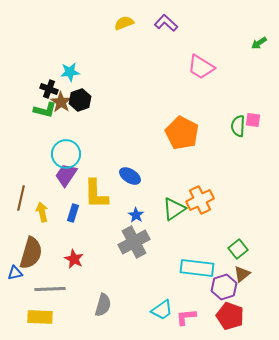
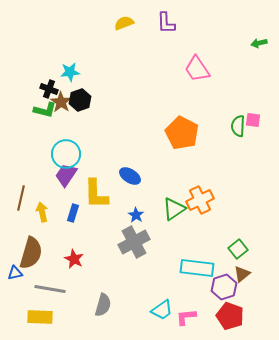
purple L-shape: rotated 135 degrees counterclockwise
green arrow: rotated 21 degrees clockwise
pink trapezoid: moved 4 px left, 2 px down; rotated 24 degrees clockwise
gray line: rotated 12 degrees clockwise
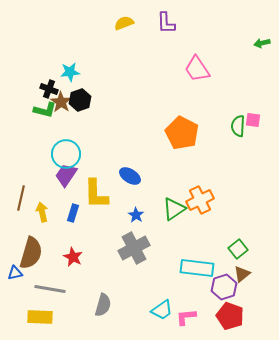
green arrow: moved 3 px right
gray cross: moved 6 px down
red star: moved 1 px left, 2 px up
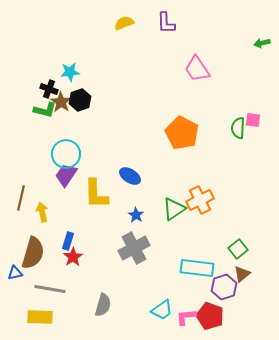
green semicircle: moved 2 px down
blue rectangle: moved 5 px left, 28 px down
brown semicircle: moved 2 px right
red star: rotated 12 degrees clockwise
red pentagon: moved 20 px left
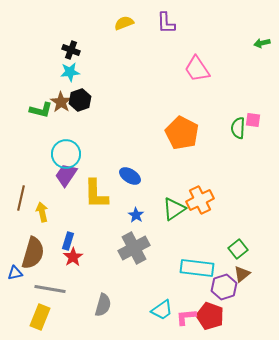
black cross: moved 22 px right, 39 px up
green L-shape: moved 4 px left
yellow rectangle: rotated 70 degrees counterclockwise
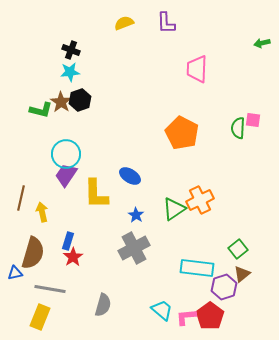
pink trapezoid: rotated 36 degrees clockwise
cyan trapezoid: rotated 105 degrees counterclockwise
red pentagon: rotated 16 degrees clockwise
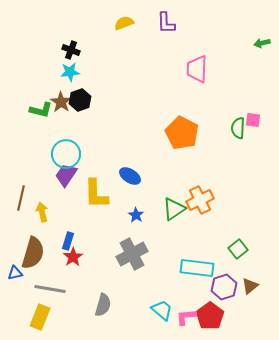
gray cross: moved 2 px left, 6 px down
brown triangle: moved 8 px right, 12 px down
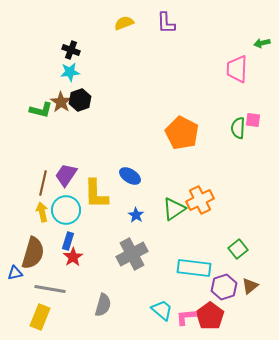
pink trapezoid: moved 40 px right
cyan circle: moved 56 px down
brown line: moved 22 px right, 15 px up
cyan rectangle: moved 3 px left
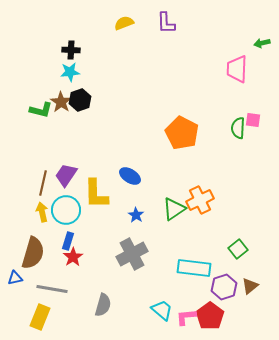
black cross: rotated 18 degrees counterclockwise
blue triangle: moved 5 px down
gray line: moved 2 px right
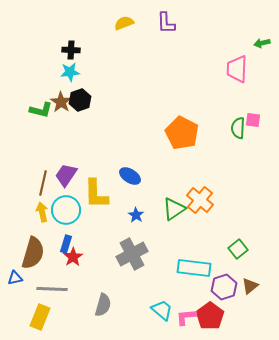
orange cross: rotated 24 degrees counterclockwise
blue rectangle: moved 2 px left, 3 px down
gray line: rotated 8 degrees counterclockwise
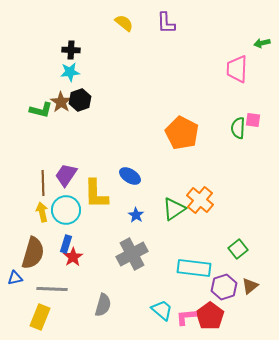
yellow semicircle: rotated 60 degrees clockwise
brown line: rotated 15 degrees counterclockwise
